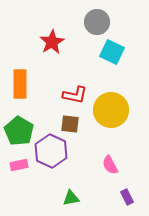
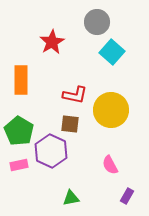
cyan square: rotated 15 degrees clockwise
orange rectangle: moved 1 px right, 4 px up
purple rectangle: moved 1 px up; rotated 56 degrees clockwise
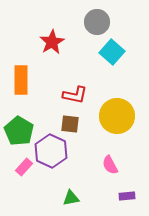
yellow circle: moved 6 px right, 6 px down
pink rectangle: moved 5 px right, 2 px down; rotated 36 degrees counterclockwise
purple rectangle: rotated 56 degrees clockwise
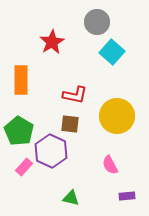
green triangle: rotated 24 degrees clockwise
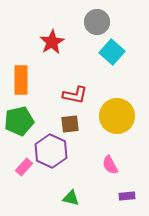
brown square: rotated 12 degrees counterclockwise
green pentagon: moved 10 px up; rotated 28 degrees clockwise
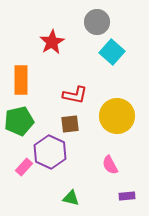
purple hexagon: moved 1 px left, 1 px down
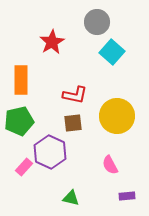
brown square: moved 3 px right, 1 px up
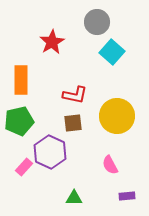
green triangle: moved 3 px right; rotated 12 degrees counterclockwise
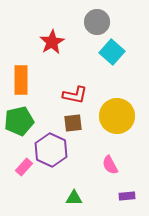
purple hexagon: moved 1 px right, 2 px up
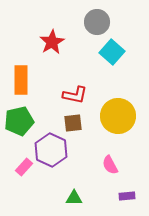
yellow circle: moved 1 px right
